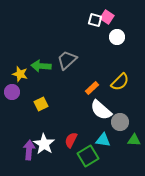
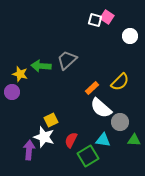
white circle: moved 13 px right, 1 px up
yellow square: moved 10 px right, 16 px down
white semicircle: moved 2 px up
white star: moved 7 px up; rotated 15 degrees counterclockwise
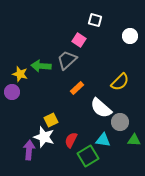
pink square: moved 28 px left, 23 px down
orange rectangle: moved 15 px left
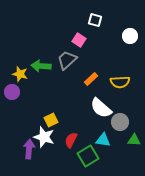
yellow semicircle: rotated 42 degrees clockwise
orange rectangle: moved 14 px right, 9 px up
purple arrow: moved 1 px up
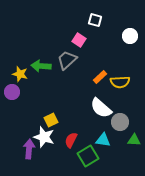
orange rectangle: moved 9 px right, 2 px up
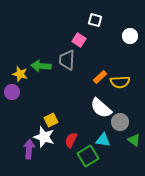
gray trapezoid: rotated 45 degrees counterclockwise
green triangle: rotated 32 degrees clockwise
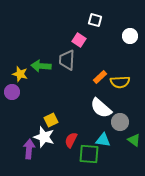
green square: moved 1 px right, 2 px up; rotated 35 degrees clockwise
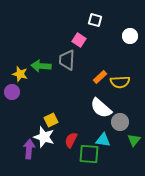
green triangle: rotated 32 degrees clockwise
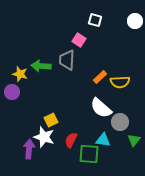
white circle: moved 5 px right, 15 px up
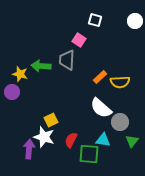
green triangle: moved 2 px left, 1 px down
